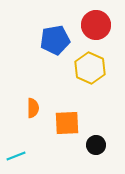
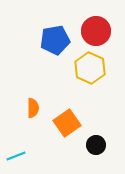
red circle: moved 6 px down
orange square: rotated 32 degrees counterclockwise
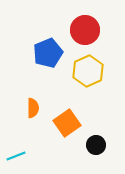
red circle: moved 11 px left, 1 px up
blue pentagon: moved 7 px left, 13 px down; rotated 12 degrees counterclockwise
yellow hexagon: moved 2 px left, 3 px down; rotated 12 degrees clockwise
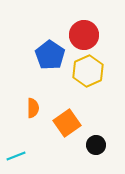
red circle: moved 1 px left, 5 px down
blue pentagon: moved 2 px right, 2 px down; rotated 16 degrees counterclockwise
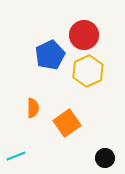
blue pentagon: rotated 12 degrees clockwise
black circle: moved 9 px right, 13 px down
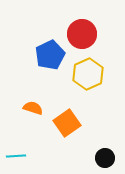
red circle: moved 2 px left, 1 px up
yellow hexagon: moved 3 px down
orange semicircle: rotated 72 degrees counterclockwise
cyan line: rotated 18 degrees clockwise
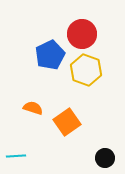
yellow hexagon: moved 2 px left, 4 px up; rotated 16 degrees counterclockwise
orange square: moved 1 px up
